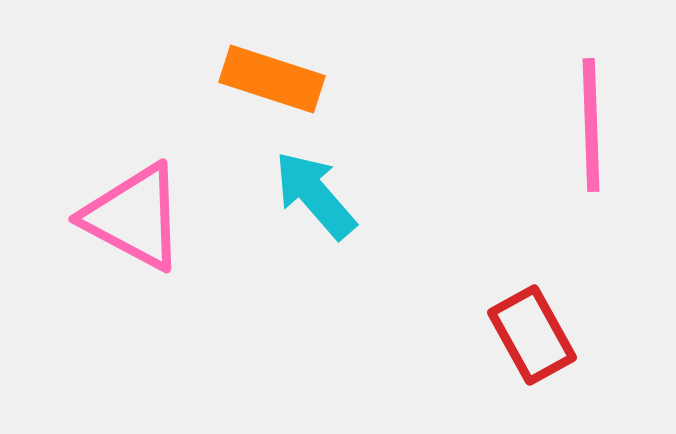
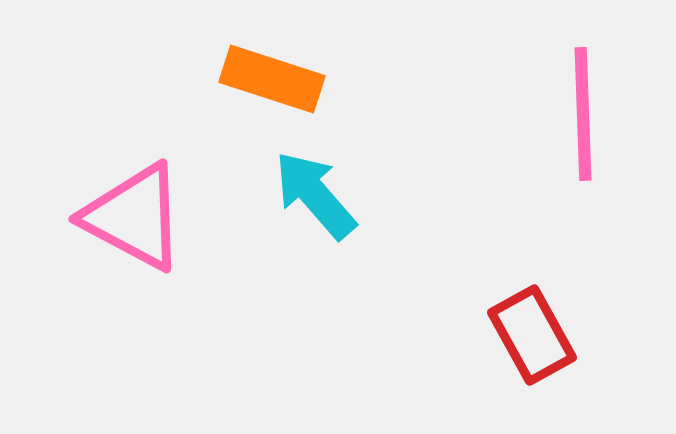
pink line: moved 8 px left, 11 px up
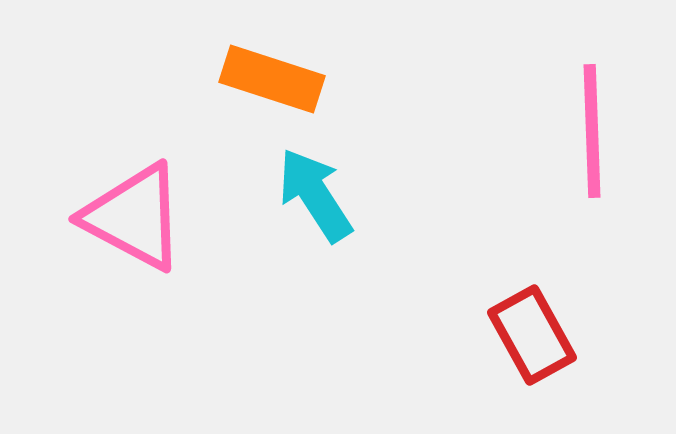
pink line: moved 9 px right, 17 px down
cyan arrow: rotated 8 degrees clockwise
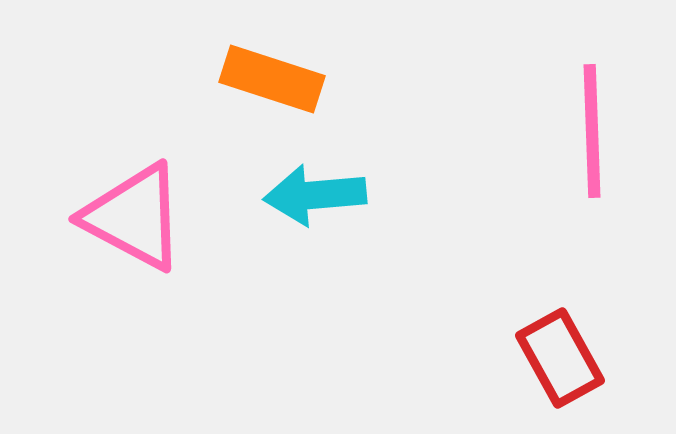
cyan arrow: rotated 62 degrees counterclockwise
red rectangle: moved 28 px right, 23 px down
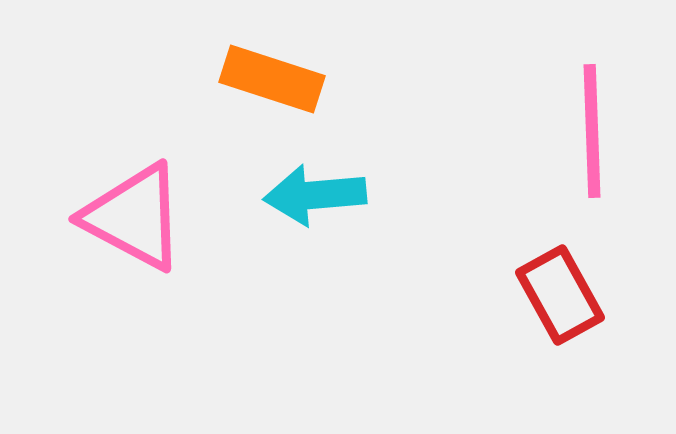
red rectangle: moved 63 px up
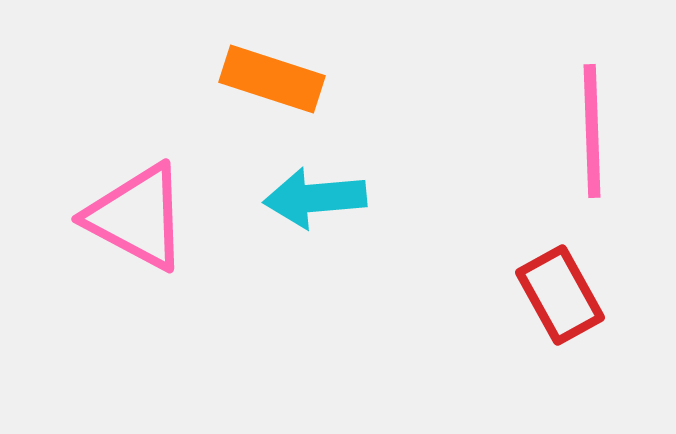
cyan arrow: moved 3 px down
pink triangle: moved 3 px right
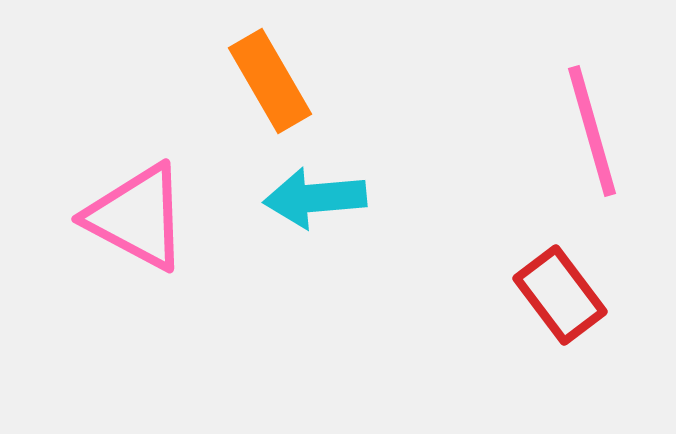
orange rectangle: moved 2 px left, 2 px down; rotated 42 degrees clockwise
pink line: rotated 14 degrees counterclockwise
red rectangle: rotated 8 degrees counterclockwise
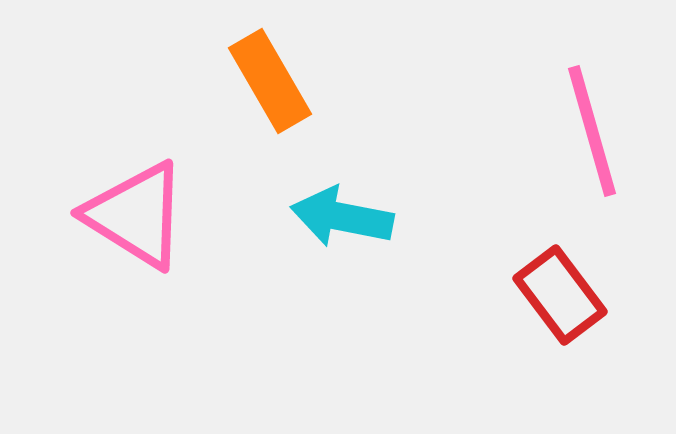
cyan arrow: moved 27 px right, 19 px down; rotated 16 degrees clockwise
pink triangle: moved 1 px left, 2 px up; rotated 4 degrees clockwise
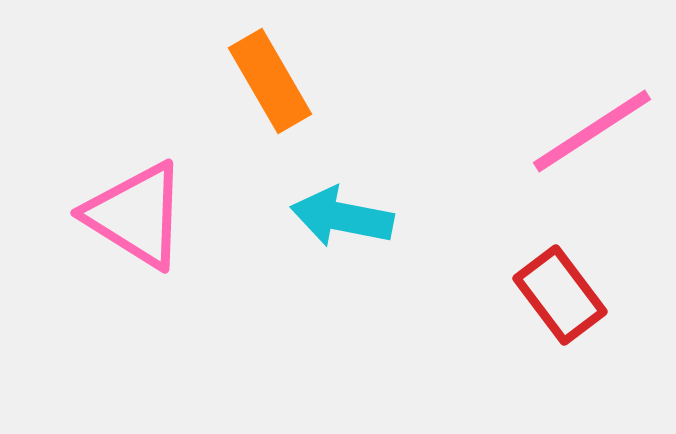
pink line: rotated 73 degrees clockwise
